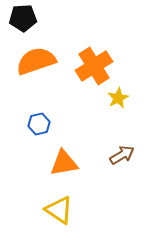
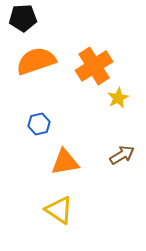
orange triangle: moved 1 px right, 1 px up
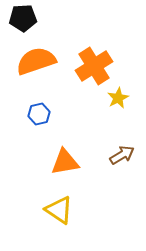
blue hexagon: moved 10 px up
